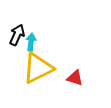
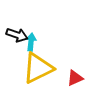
black arrow: rotated 85 degrees clockwise
red triangle: rotated 42 degrees counterclockwise
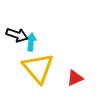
yellow triangle: rotated 44 degrees counterclockwise
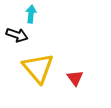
cyan arrow: moved 28 px up
red triangle: rotated 42 degrees counterclockwise
